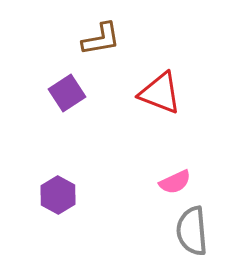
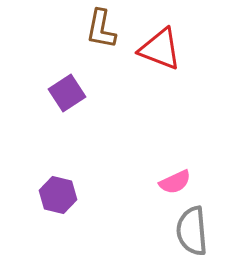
brown L-shape: moved 10 px up; rotated 111 degrees clockwise
red triangle: moved 44 px up
purple hexagon: rotated 15 degrees counterclockwise
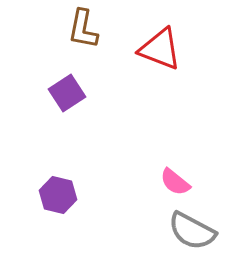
brown L-shape: moved 18 px left
pink semicircle: rotated 64 degrees clockwise
gray semicircle: rotated 57 degrees counterclockwise
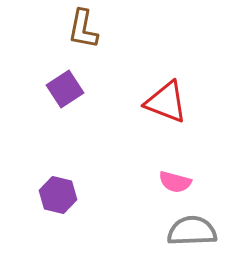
red triangle: moved 6 px right, 53 px down
purple square: moved 2 px left, 4 px up
pink semicircle: rotated 24 degrees counterclockwise
gray semicircle: rotated 150 degrees clockwise
